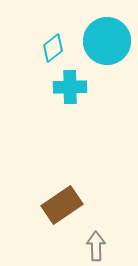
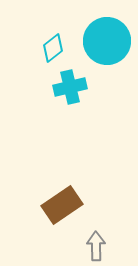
cyan cross: rotated 12 degrees counterclockwise
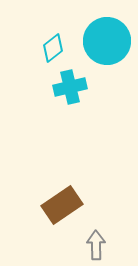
gray arrow: moved 1 px up
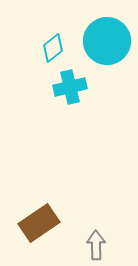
brown rectangle: moved 23 px left, 18 px down
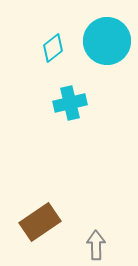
cyan cross: moved 16 px down
brown rectangle: moved 1 px right, 1 px up
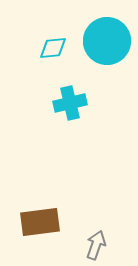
cyan diamond: rotated 32 degrees clockwise
brown rectangle: rotated 27 degrees clockwise
gray arrow: rotated 20 degrees clockwise
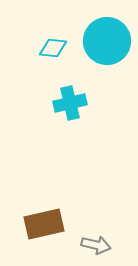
cyan diamond: rotated 12 degrees clockwise
brown rectangle: moved 4 px right, 2 px down; rotated 6 degrees counterclockwise
gray arrow: rotated 84 degrees clockwise
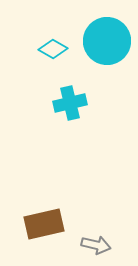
cyan diamond: moved 1 px down; rotated 24 degrees clockwise
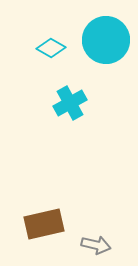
cyan circle: moved 1 px left, 1 px up
cyan diamond: moved 2 px left, 1 px up
cyan cross: rotated 16 degrees counterclockwise
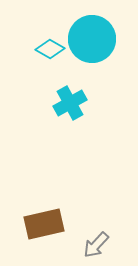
cyan circle: moved 14 px left, 1 px up
cyan diamond: moved 1 px left, 1 px down
gray arrow: rotated 120 degrees clockwise
